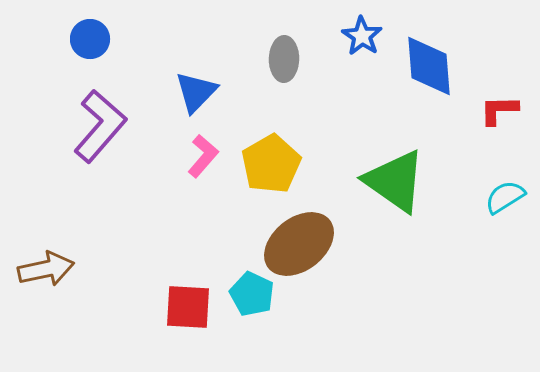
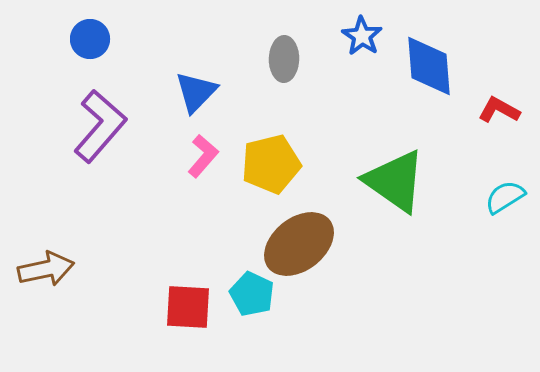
red L-shape: rotated 30 degrees clockwise
yellow pentagon: rotated 16 degrees clockwise
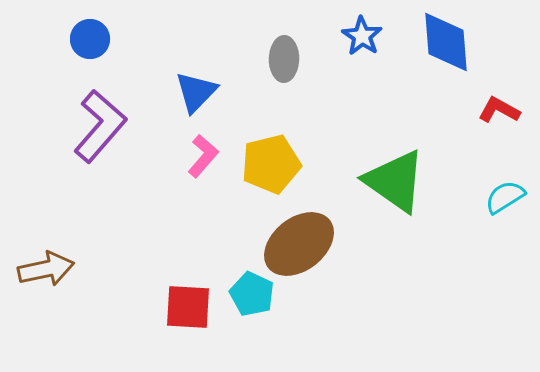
blue diamond: moved 17 px right, 24 px up
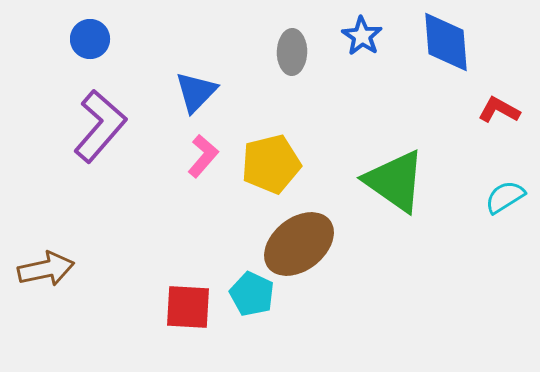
gray ellipse: moved 8 px right, 7 px up
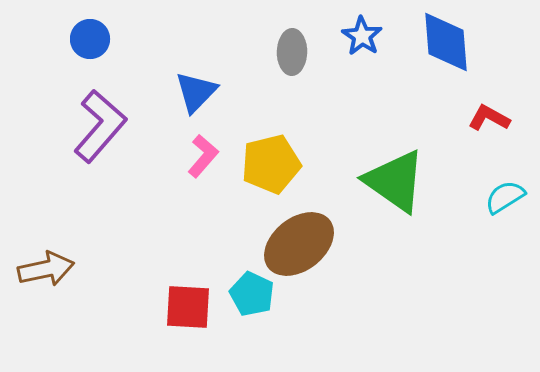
red L-shape: moved 10 px left, 8 px down
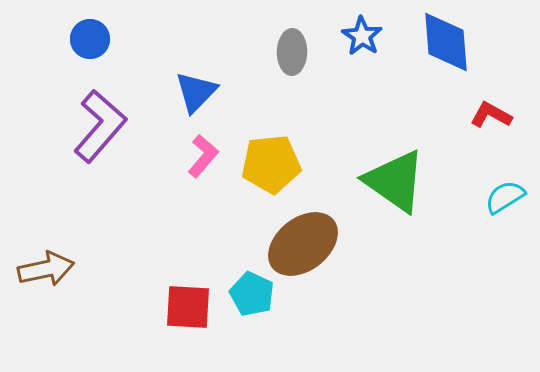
red L-shape: moved 2 px right, 3 px up
yellow pentagon: rotated 8 degrees clockwise
brown ellipse: moved 4 px right
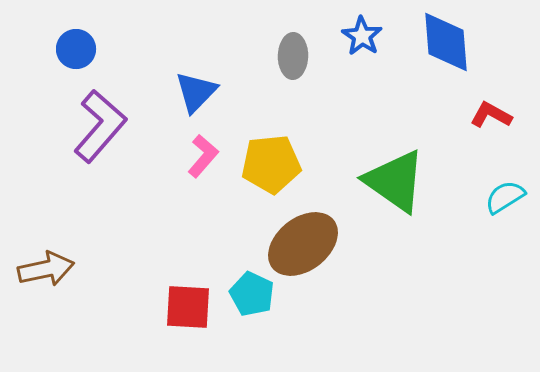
blue circle: moved 14 px left, 10 px down
gray ellipse: moved 1 px right, 4 px down
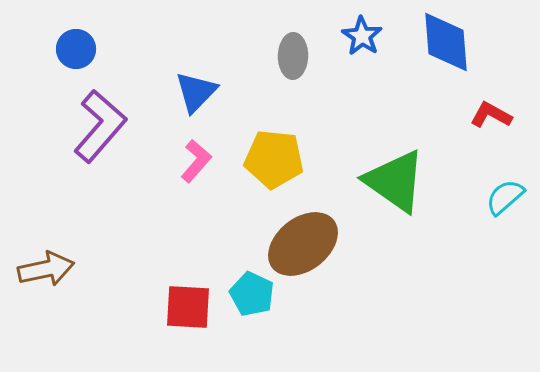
pink L-shape: moved 7 px left, 5 px down
yellow pentagon: moved 3 px right, 5 px up; rotated 12 degrees clockwise
cyan semicircle: rotated 9 degrees counterclockwise
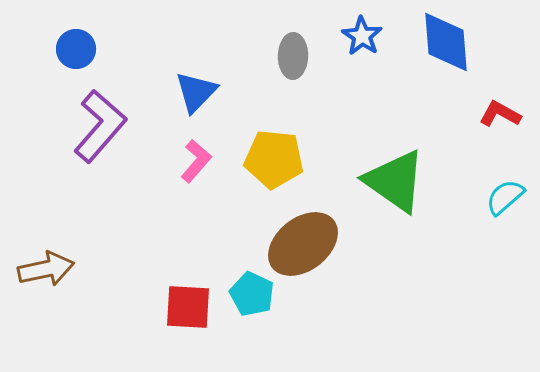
red L-shape: moved 9 px right, 1 px up
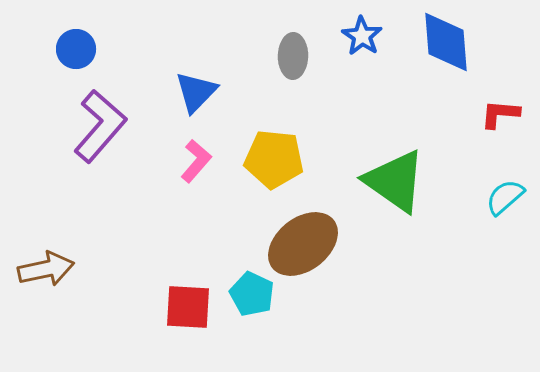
red L-shape: rotated 24 degrees counterclockwise
